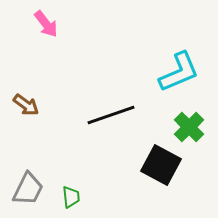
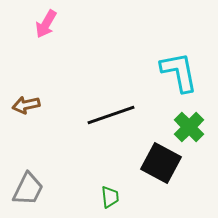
pink arrow: rotated 68 degrees clockwise
cyan L-shape: rotated 78 degrees counterclockwise
brown arrow: rotated 132 degrees clockwise
black square: moved 2 px up
green trapezoid: moved 39 px right
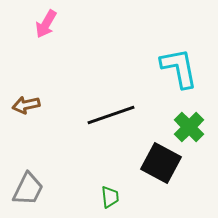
cyan L-shape: moved 4 px up
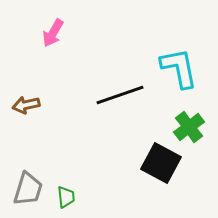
pink arrow: moved 7 px right, 9 px down
black line: moved 9 px right, 20 px up
green cross: rotated 8 degrees clockwise
gray trapezoid: rotated 9 degrees counterclockwise
green trapezoid: moved 44 px left
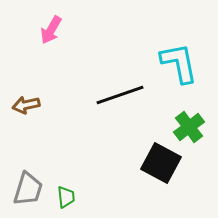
pink arrow: moved 2 px left, 3 px up
cyan L-shape: moved 5 px up
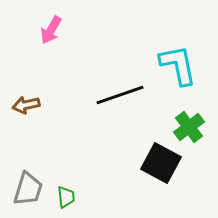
cyan L-shape: moved 1 px left, 2 px down
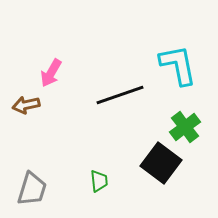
pink arrow: moved 43 px down
green cross: moved 4 px left
black square: rotated 9 degrees clockwise
gray trapezoid: moved 4 px right
green trapezoid: moved 33 px right, 16 px up
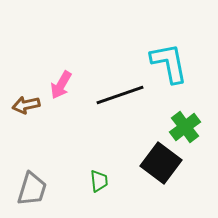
cyan L-shape: moved 9 px left, 2 px up
pink arrow: moved 10 px right, 12 px down
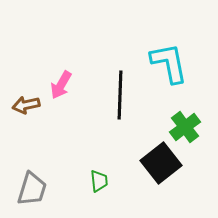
black line: rotated 69 degrees counterclockwise
black square: rotated 15 degrees clockwise
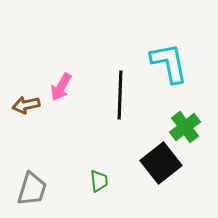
pink arrow: moved 2 px down
